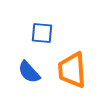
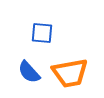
orange trapezoid: moved 2 px left, 3 px down; rotated 96 degrees counterclockwise
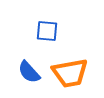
blue square: moved 5 px right, 2 px up
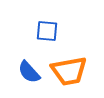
orange trapezoid: moved 1 px left, 2 px up
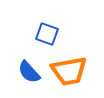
blue square: moved 3 px down; rotated 15 degrees clockwise
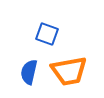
blue semicircle: rotated 55 degrees clockwise
